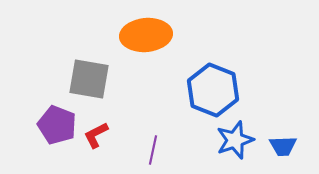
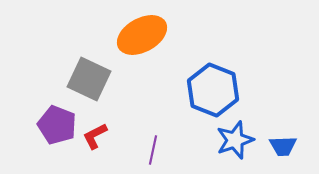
orange ellipse: moved 4 px left; rotated 24 degrees counterclockwise
gray square: rotated 15 degrees clockwise
red L-shape: moved 1 px left, 1 px down
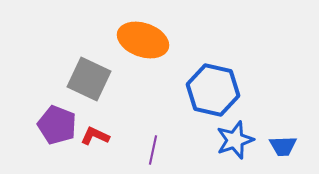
orange ellipse: moved 1 px right, 5 px down; rotated 48 degrees clockwise
blue hexagon: rotated 9 degrees counterclockwise
red L-shape: rotated 52 degrees clockwise
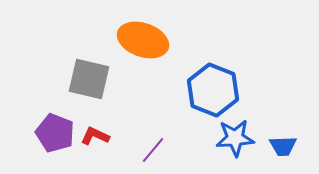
gray square: rotated 12 degrees counterclockwise
blue hexagon: rotated 9 degrees clockwise
purple pentagon: moved 2 px left, 8 px down
blue star: moved 2 px up; rotated 15 degrees clockwise
purple line: rotated 28 degrees clockwise
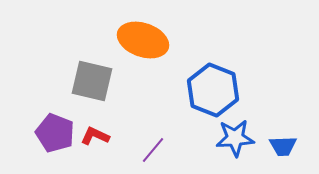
gray square: moved 3 px right, 2 px down
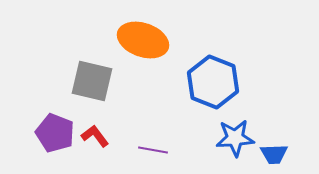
blue hexagon: moved 8 px up
red L-shape: rotated 28 degrees clockwise
blue trapezoid: moved 9 px left, 8 px down
purple line: rotated 60 degrees clockwise
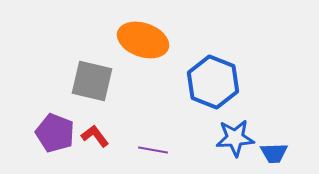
blue trapezoid: moved 1 px up
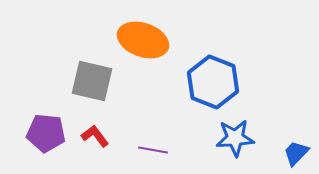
purple pentagon: moved 9 px left; rotated 15 degrees counterclockwise
blue trapezoid: moved 22 px right; rotated 136 degrees clockwise
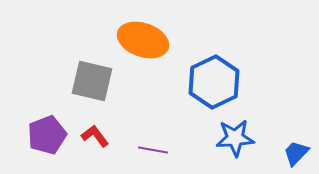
blue hexagon: moved 1 px right; rotated 12 degrees clockwise
purple pentagon: moved 1 px right, 2 px down; rotated 27 degrees counterclockwise
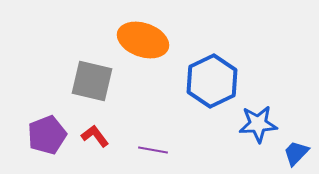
blue hexagon: moved 2 px left, 1 px up
blue star: moved 23 px right, 14 px up
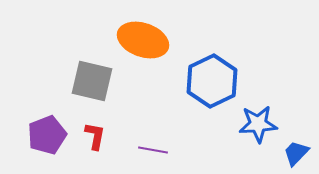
red L-shape: rotated 48 degrees clockwise
